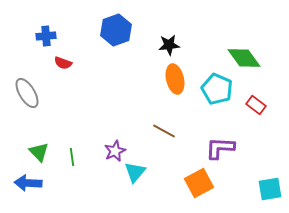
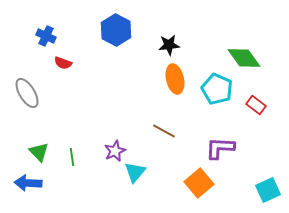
blue hexagon: rotated 12 degrees counterclockwise
blue cross: rotated 30 degrees clockwise
orange square: rotated 12 degrees counterclockwise
cyan square: moved 2 px left, 1 px down; rotated 15 degrees counterclockwise
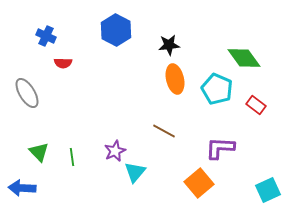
red semicircle: rotated 18 degrees counterclockwise
blue arrow: moved 6 px left, 5 px down
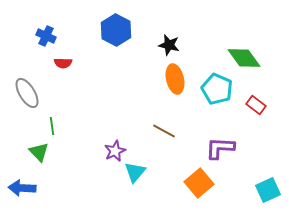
black star: rotated 20 degrees clockwise
green line: moved 20 px left, 31 px up
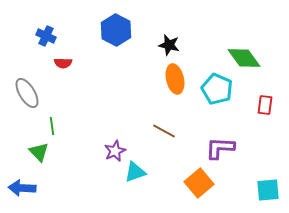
red rectangle: moved 9 px right; rotated 60 degrees clockwise
cyan triangle: rotated 30 degrees clockwise
cyan square: rotated 20 degrees clockwise
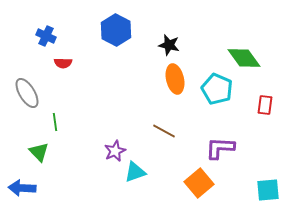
green line: moved 3 px right, 4 px up
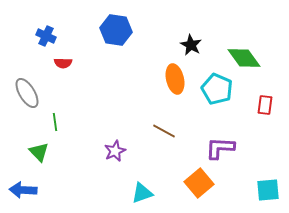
blue hexagon: rotated 20 degrees counterclockwise
black star: moved 22 px right; rotated 15 degrees clockwise
cyan triangle: moved 7 px right, 21 px down
blue arrow: moved 1 px right, 2 px down
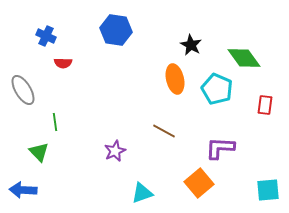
gray ellipse: moved 4 px left, 3 px up
